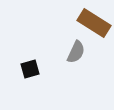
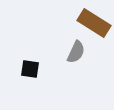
black square: rotated 24 degrees clockwise
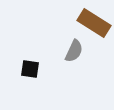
gray semicircle: moved 2 px left, 1 px up
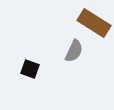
black square: rotated 12 degrees clockwise
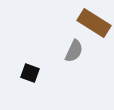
black square: moved 4 px down
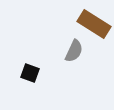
brown rectangle: moved 1 px down
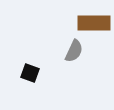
brown rectangle: moved 1 px up; rotated 32 degrees counterclockwise
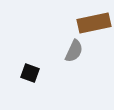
brown rectangle: rotated 12 degrees counterclockwise
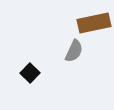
black square: rotated 24 degrees clockwise
